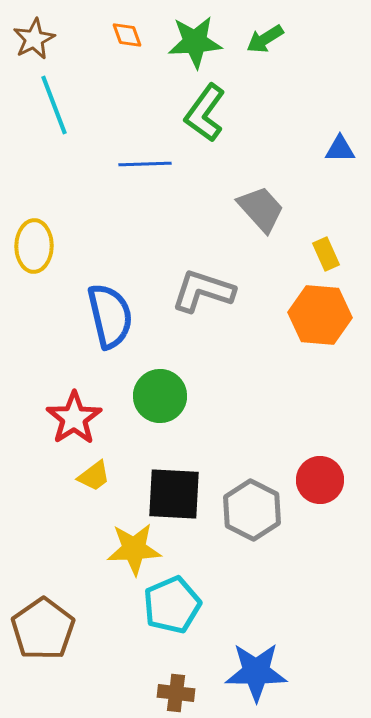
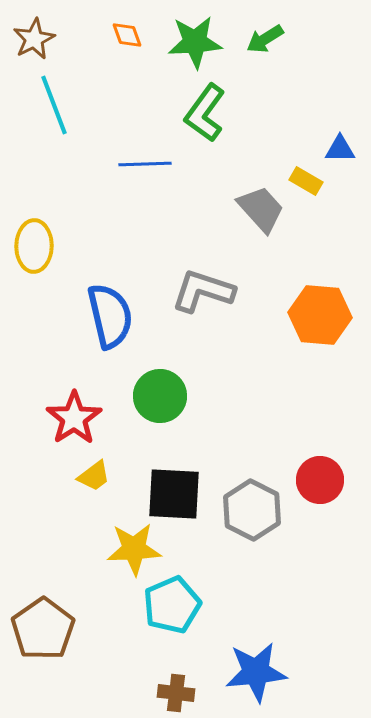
yellow rectangle: moved 20 px left, 73 px up; rotated 36 degrees counterclockwise
blue star: rotated 6 degrees counterclockwise
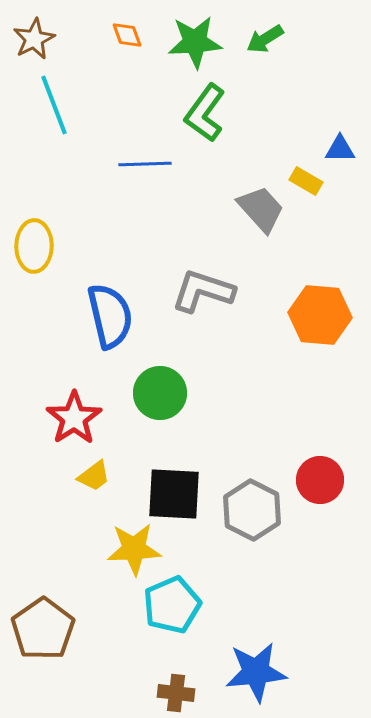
green circle: moved 3 px up
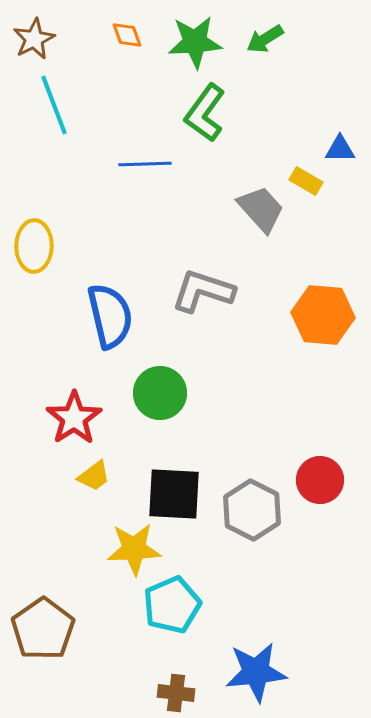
orange hexagon: moved 3 px right
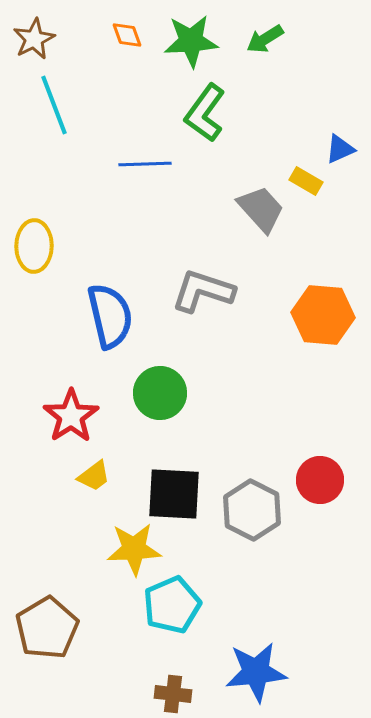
green star: moved 4 px left, 1 px up
blue triangle: rotated 24 degrees counterclockwise
red star: moved 3 px left, 2 px up
brown pentagon: moved 4 px right, 1 px up; rotated 4 degrees clockwise
brown cross: moved 3 px left, 1 px down
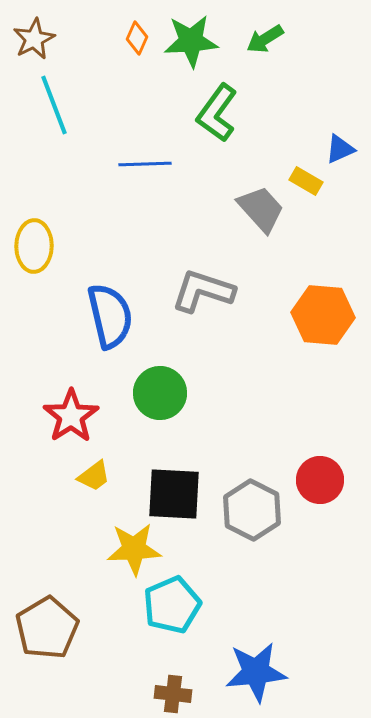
orange diamond: moved 10 px right, 3 px down; rotated 44 degrees clockwise
green L-shape: moved 12 px right
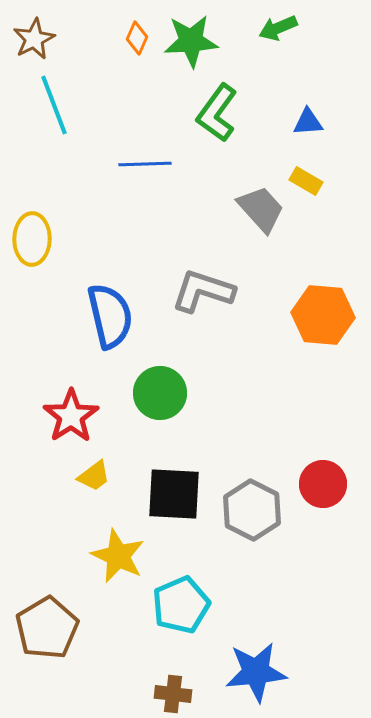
green arrow: moved 13 px right, 11 px up; rotated 9 degrees clockwise
blue triangle: moved 32 px left, 27 px up; rotated 20 degrees clockwise
yellow ellipse: moved 2 px left, 7 px up
red circle: moved 3 px right, 4 px down
yellow star: moved 16 px left, 7 px down; rotated 28 degrees clockwise
cyan pentagon: moved 9 px right
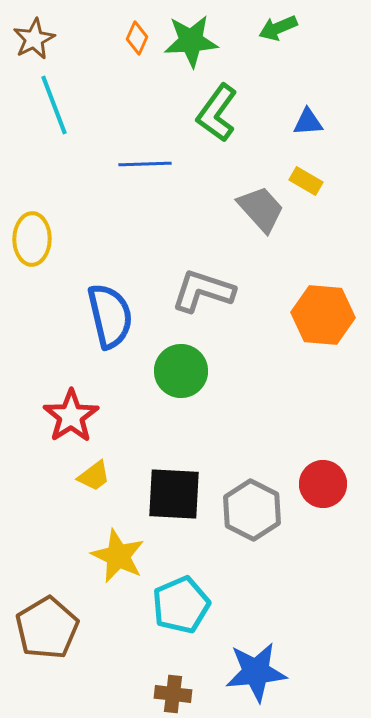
green circle: moved 21 px right, 22 px up
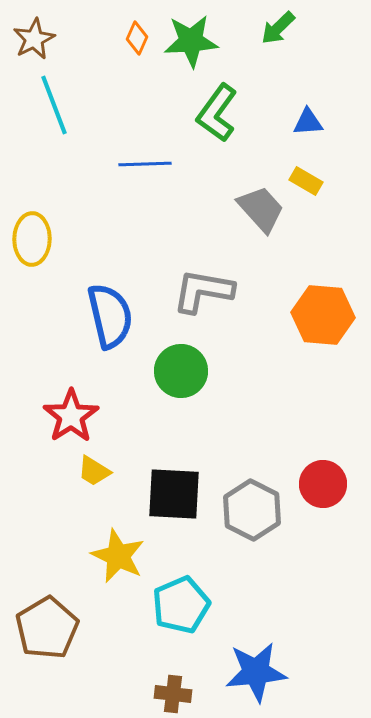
green arrow: rotated 21 degrees counterclockwise
gray L-shape: rotated 8 degrees counterclockwise
yellow trapezoid: moved 5 px up; rotated 69 degrees clockwise
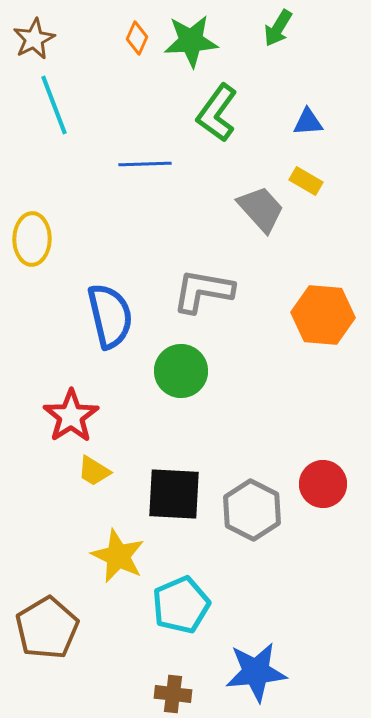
green arrow: rotated 15 degrees counterclockwise
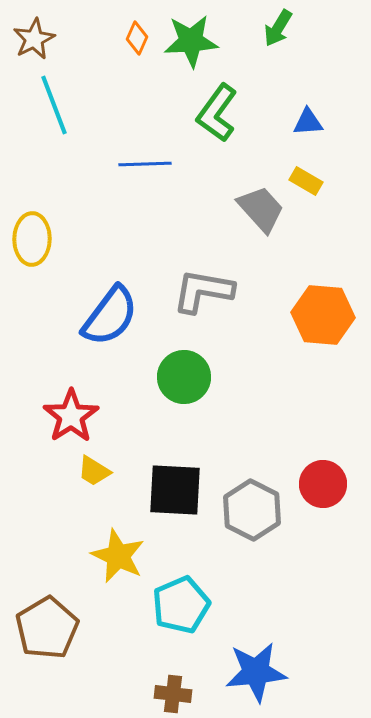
blue semicircle: rotated 50 degrees clockwise
green circle: moved 3 px right, 6 px down
black square: moved 1 px right, 4 px up
